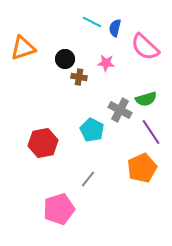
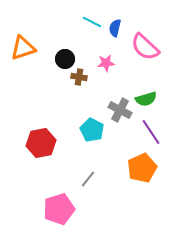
pink star: rotated 12 degrees counterclockwise
red hexagon: moved 2 px left
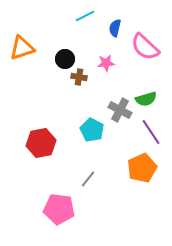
cyan line: moved 7 px left, 6 px up; rotated 54 degrees counterclockwise
orange triangle: moved 1 px left
pink pentagon: rotated 24 degrees clockwise
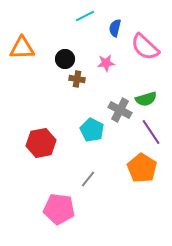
orange triangle: rotated 16 degrees clockwise
brown cross: moved 2 px left, 2 px down
orange pentagon: rotated 16 degrees counterclockwise
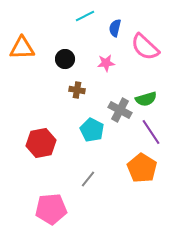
brown cross: moved 11 px down
pink pentagon: moved 8 px left; rotated 12 degrees counterclockwise
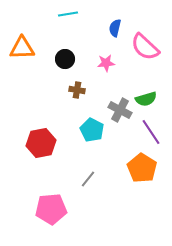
cyan line: moved 17 px left, 2 px up; rotated 18 degrees clockwise
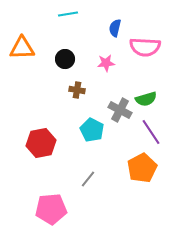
pink semicircle: rotated 40 degrees counterclockwise
orange pentagon: rotated 12 degrees clockwise
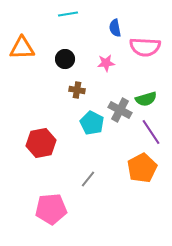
blue semicircle: rotated 24 degrees counterclockwise
cyan pentagon: moved 7 px up
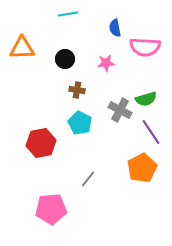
cyan pentagon: moved 12 px left
